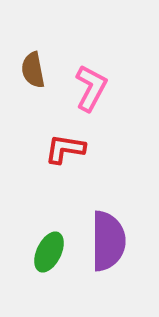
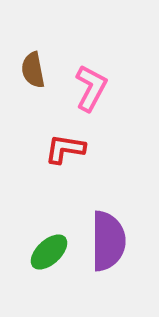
green ellipse: rotated 21 degrees clockwise
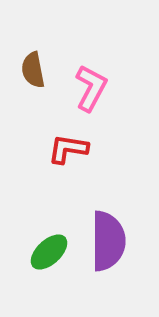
red L-shape: moved 3 px right
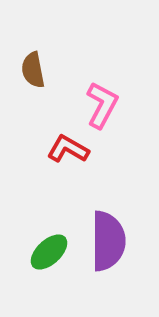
pink L-shape: moved 11 px right, 17 px down
red L-shape: rotated 21 degrees clockwise
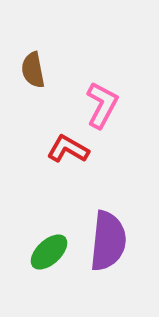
purple semicircle: rotated 6 degrees clockwise
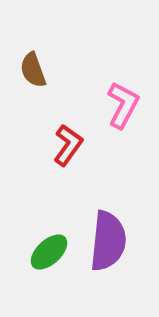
brown semicircle: rotated 9 degrees counterclockwise
pink L-shape: moved 21 px right
red L-shape: moved 4 px up; rotated 96 degrees clockwise
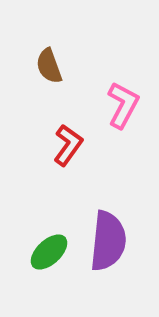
brown semicircle: moved 16 px right, 4 px up
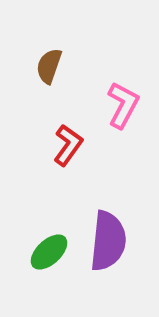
brown semicircle: rotated 39 degrees clockwise
